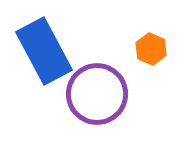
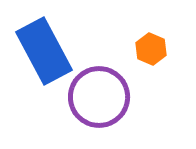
purple circle: moved 2 px right, 3 px down
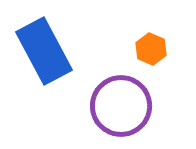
purple circle: moved 22 px right, 9 px down
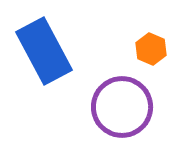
purple circle: moved 1 px right, 1 px down
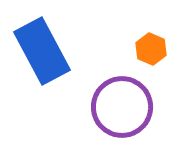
blue rectangle: moved 2 px left
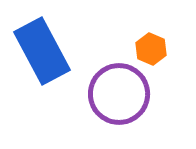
purple circle: moved 3 px left, 13 px up
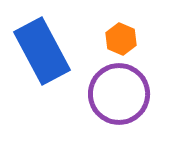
orange hexagon: moved 30 px left, 10 px up
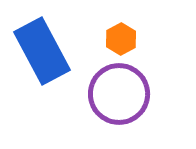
orange hexagon: rotated 8 degrees clockwise
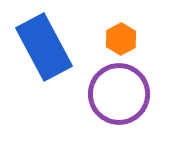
blue rectangle: moved 2 px right, 4 px up
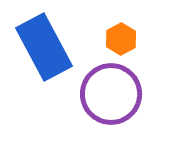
purple circle: moved 8 px left
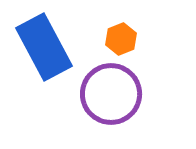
orange hexagon: rotated 8 degrees clockwise
